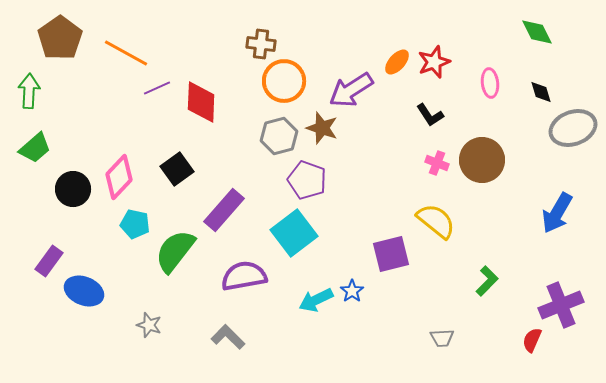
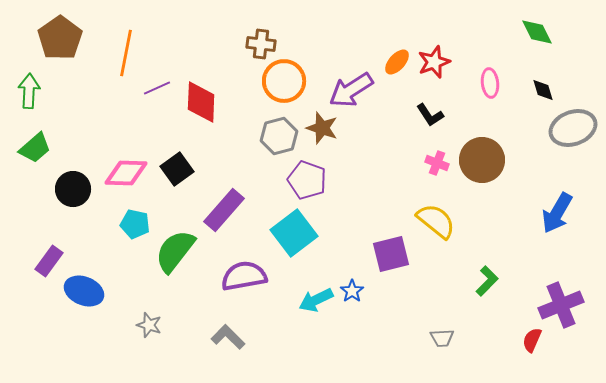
orange line at (126, 53): rotated 72 degrees clockwise
black diamond at (541, 92): moved 2 px right, 2 px up
pink diamond at (119, 177): moved 7 px right, 4 px up; rotated 48 degrees clockwise
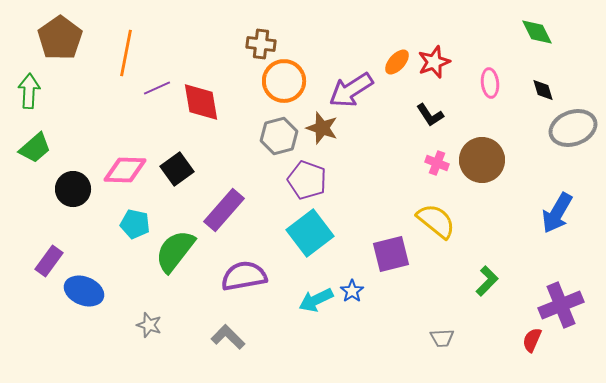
red diamond at (201, 102): rotated 12 degrees counterclockwise
pink diamond at (126, 173): moved 1 px left, 3 px up
cyan square at (294, 233): moved 16 px right
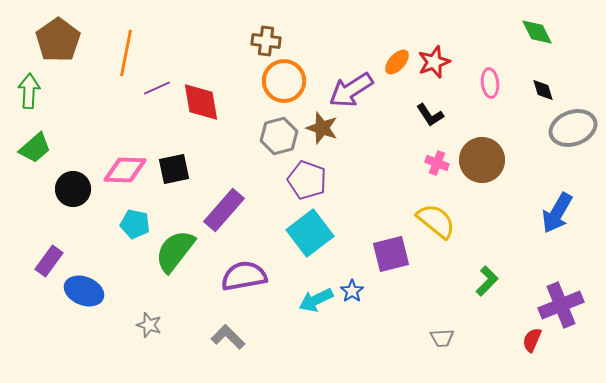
brown pentagon at (60, 38): moved 2 px left, 2 px down
brown cross at (261, 44): moved 5 px right, 3 px up
black square at (177, 169): moved 3 px left; rotated 24 degrees clockwise
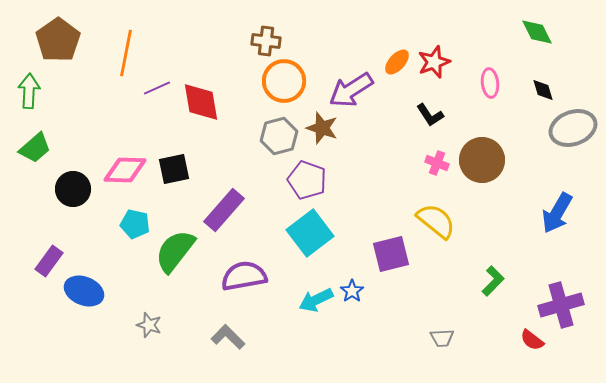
green L-shape at (487, 281): moved 6 px right
purple cross at (561, 305): rotated 6 degrees clockwise
red semicircle at (532, 340): rotated 75 degrees counterclockwise
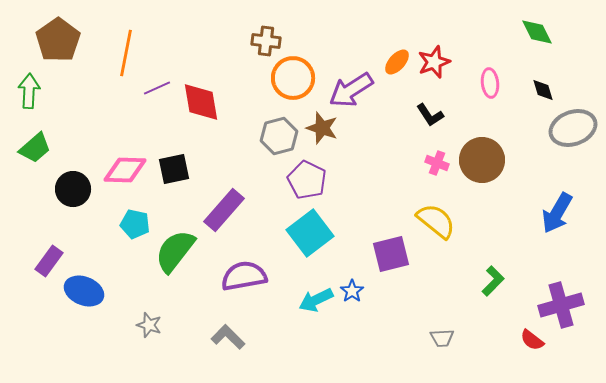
orange circle at (284, 81): moved 9 px right, 3 px up
purple pentagon at (307, 180): rotated 6 degrees clockwise
